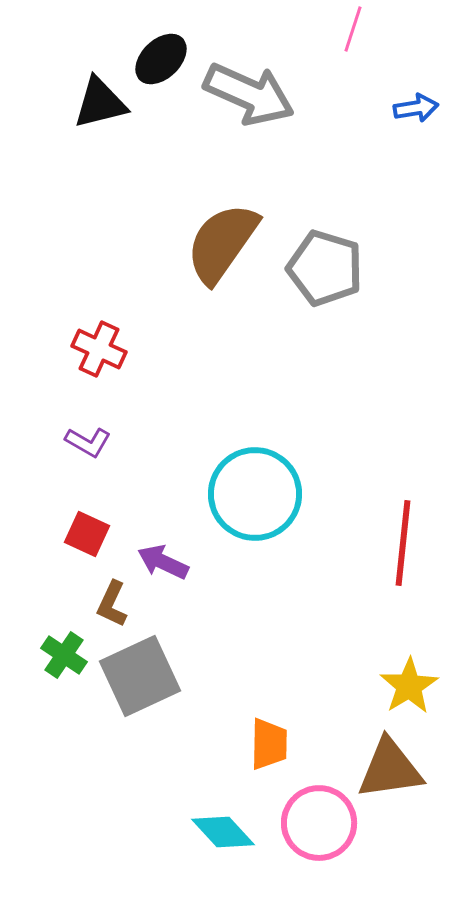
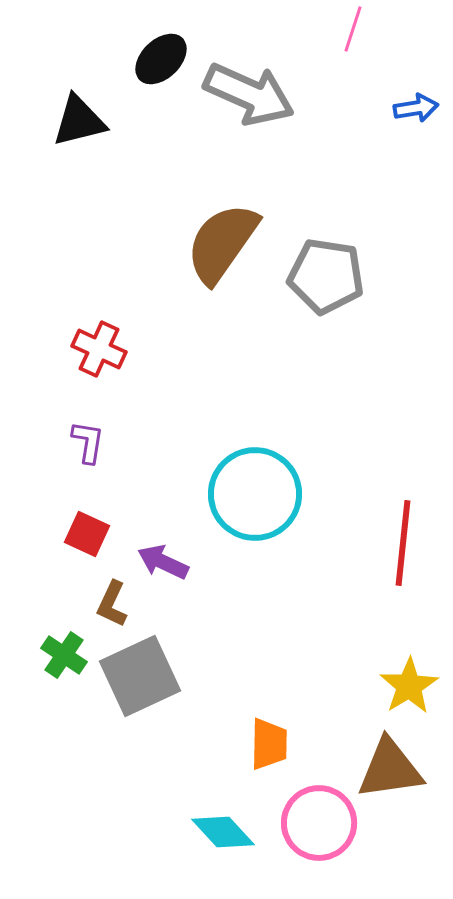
black triangle: moved 21 px left, 18 px down
gray pentagon: moved 1 px right, 8 px down; rotated 8 degrees counterclockwise
purple L-shape: rotated 111 degrees counterclockwise
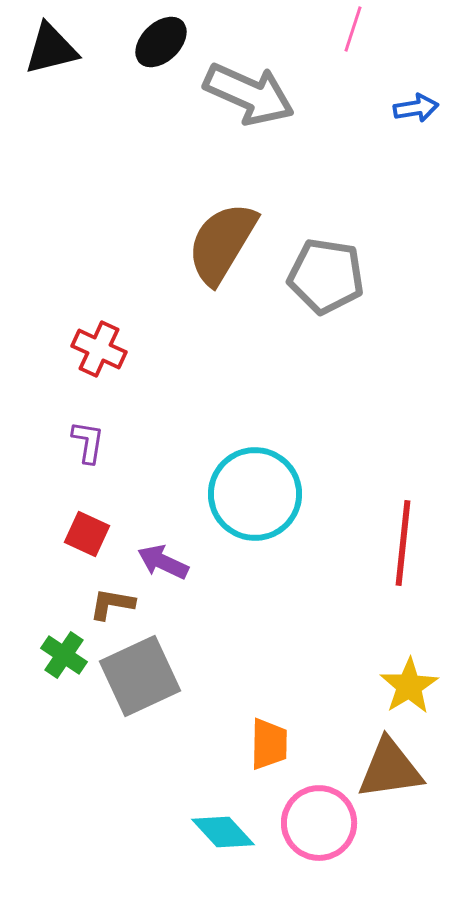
black ellipse: moved 17 px up
black triangle: moved 28 px left, 72 px up
brown semicircle: rotated 4 degrees counterclockwise
brown L-shape: rotated 75 degrees clockwise
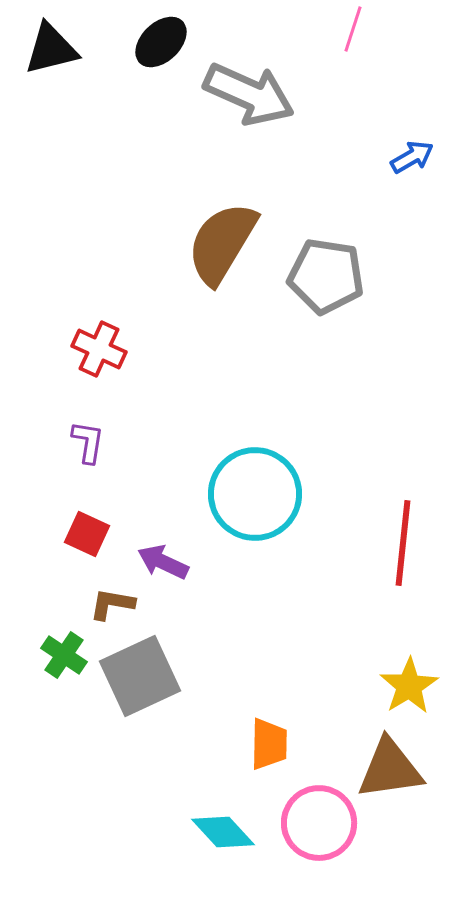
blue arrow: moved 4 px left, 49 px down; rotated 21 degrees counterclockwise
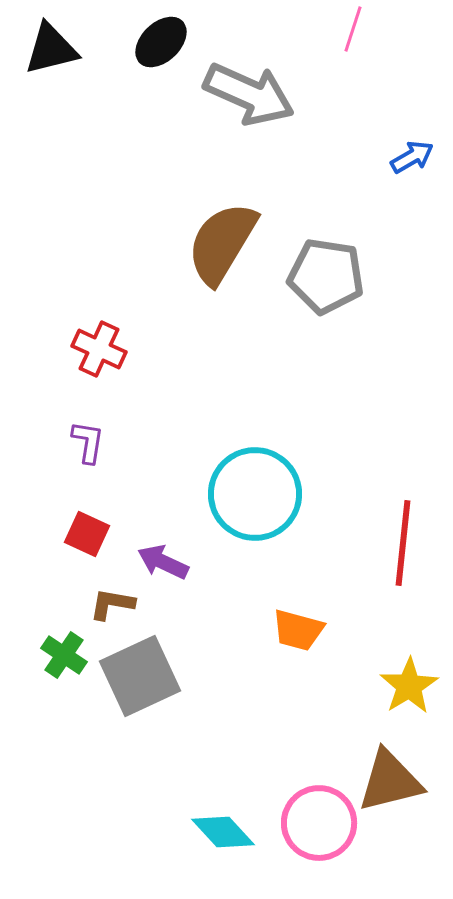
orange trapezoid: moved 29 px right, 114 px up; rotated 104 degrees clockwise
brown triangle: moved 12 px down; rotated 6 degrees counterclockwise
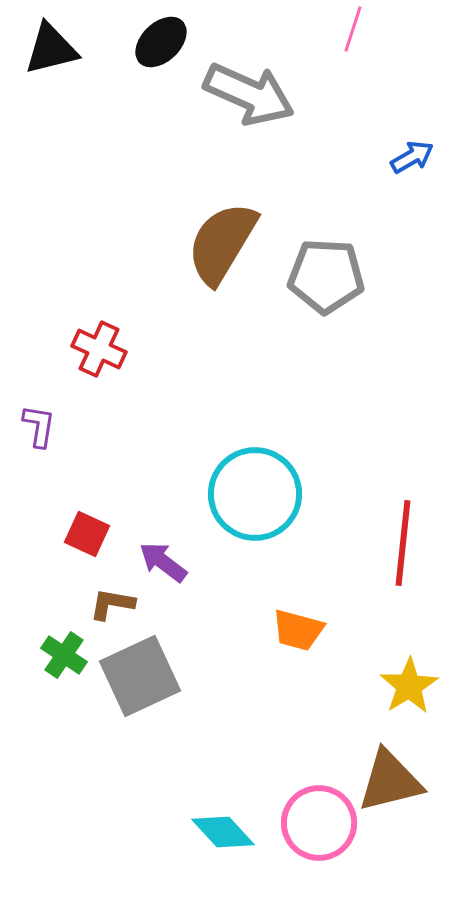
gray pentagon: rotated 6 degrees counterclockwise
purple L-shape: moved 49 px left, 16 px up
purple arrow: rotated 12 degrees clockwise
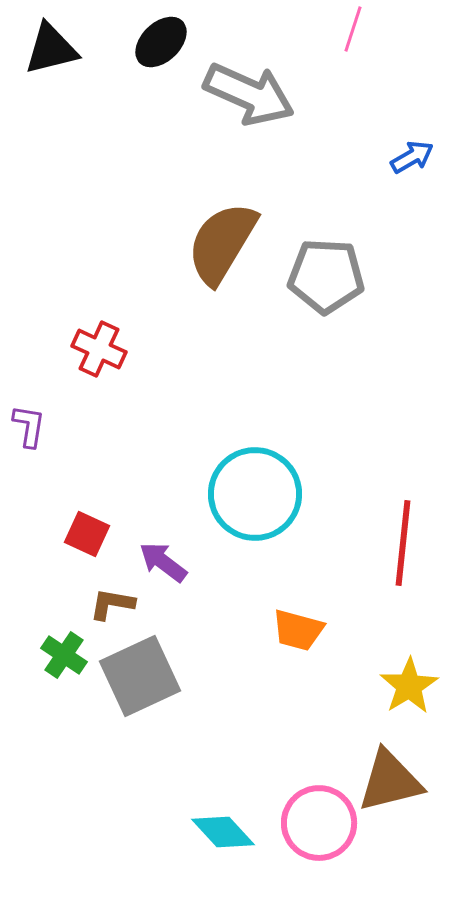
purple L-shape: moved 10 px left
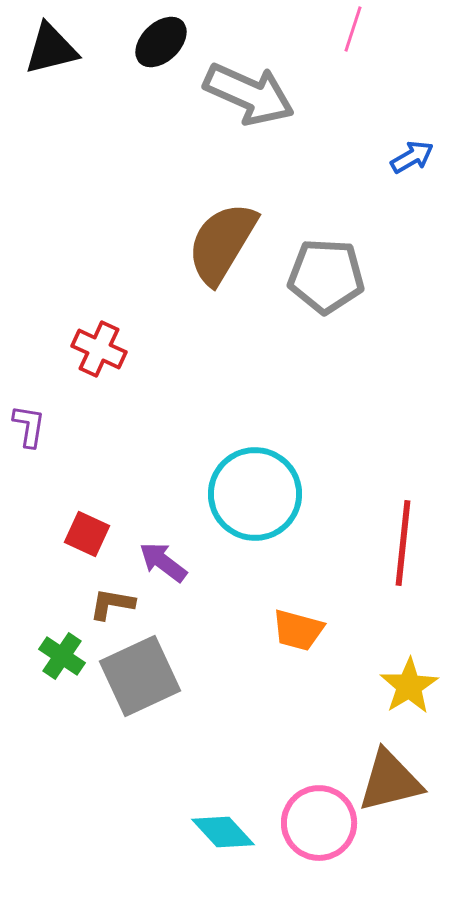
green cross: moved 2 px left, 1 px down
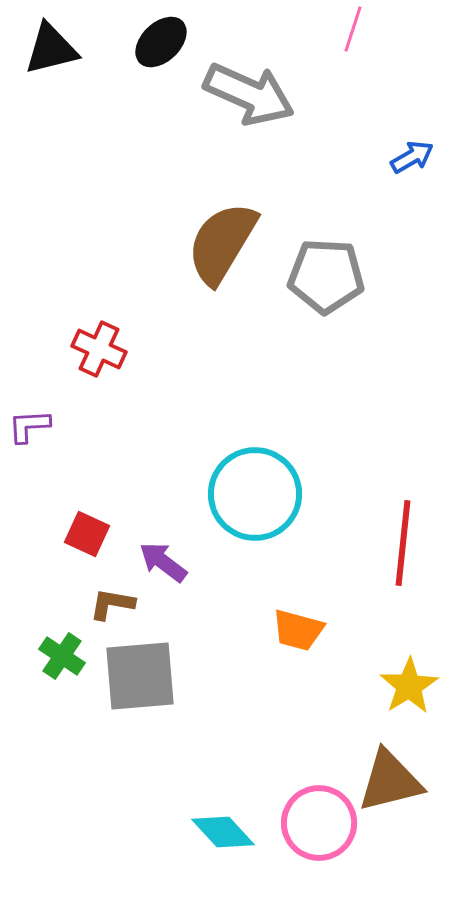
purple L-shape: rotated 102 degrees counterclockwise
gray square: rotated 20 degrees clockwise
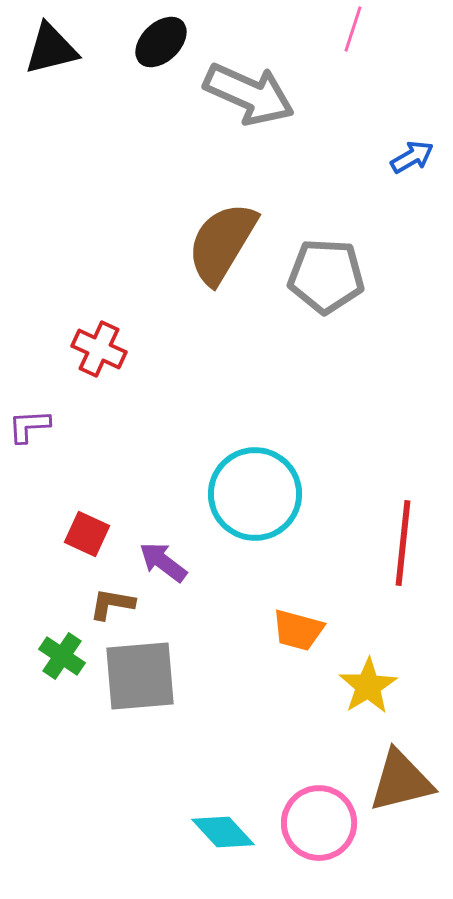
yellow star: moved 41 px left
brown triangle: moved 11 px right
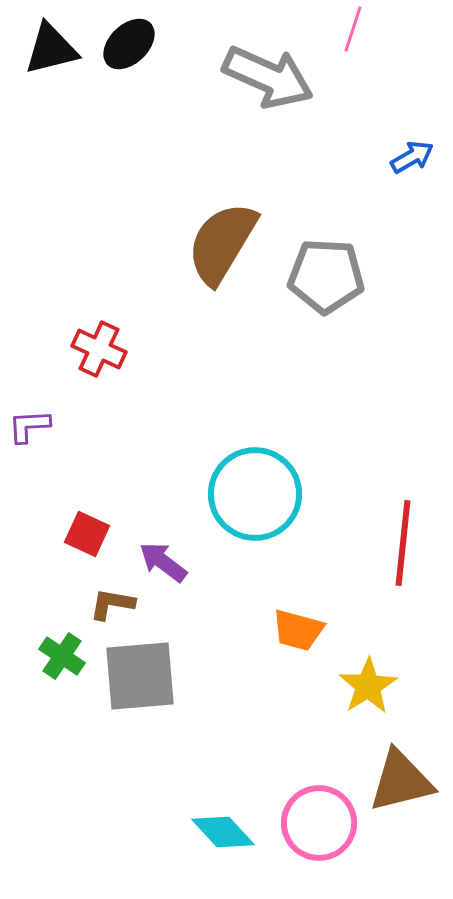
black ellipse: moved 32 px left, 2 px down
gray arrow: moved 19 px right, 17 px up
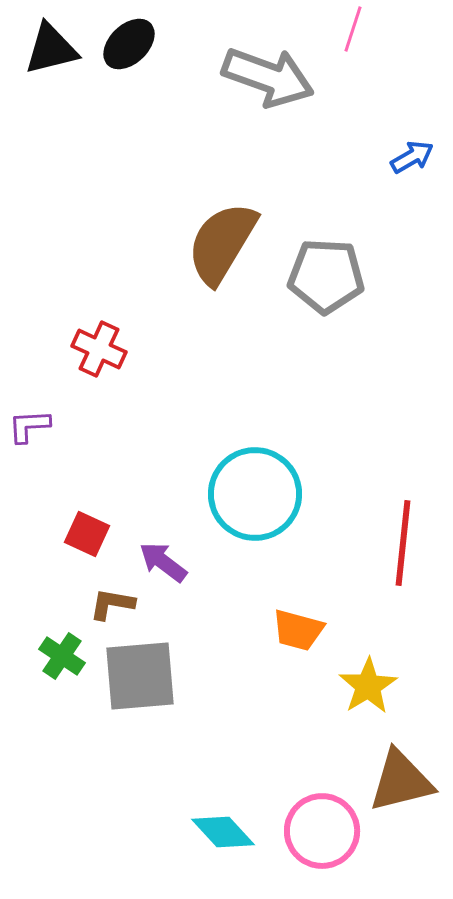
gray arrow: rotated 4 degrees counterclockwise
pink circle: moved 3 px right, 8 px down
